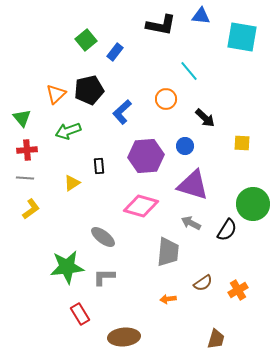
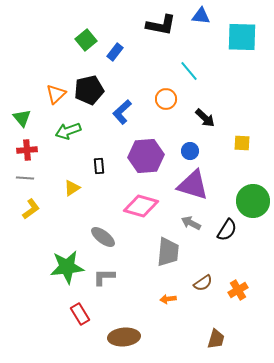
cyan square: rotated 8 degrees counterclockwise
blue circle: moved 5 px right, 5 px down
yellow triangle: moved 5 px down
green circle: moved 3 px up
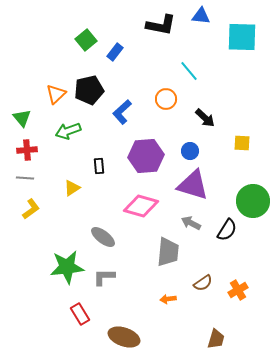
brown ellipse: rotated 24 degrees clockwise
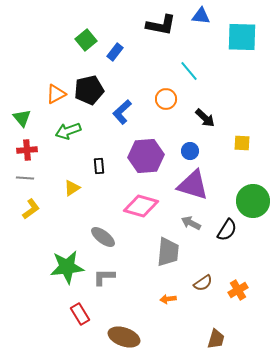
orange triangle: rotated 15 degrees clockwise
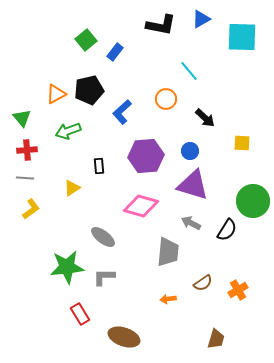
blue triangle: moved 3 px down; rotated 36 degrees counterclockwise
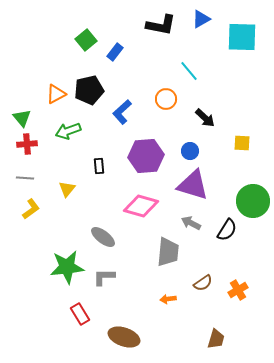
red cross: moved 6 px up
yellow triangle: moved 5 px left, 1 px down; rotated 18 degrees counterclockwise
